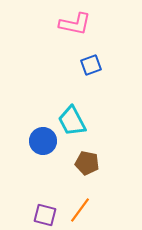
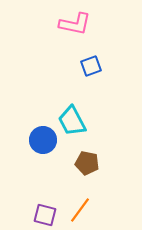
blue square: moved 1 px down
blue circle: moved 1 px up
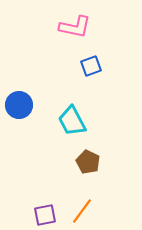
pink L-shape: moved 3 px down
blue circle: moved 24 px left, 35 px up
brown pentagon: moved 1 px right, 1 px up; rotated 15 degrees clockwise
orange line: moved 2 px right, 1 px down
purple square: rotated 25 degrees counterclockwise
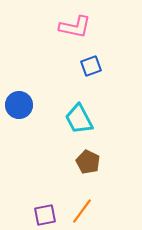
cyan trapezoid: moved 7 px right, 2 px up
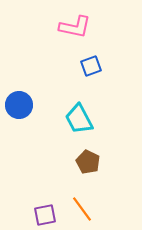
orange line: moved 2 px up; rotated 72 degrees counterclockwise
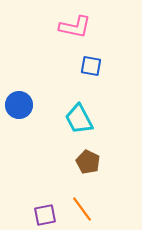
blue square: rotated 30 degrees clockwise
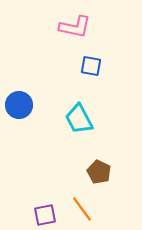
brown pentagon: moved 11 px right, 10 px down
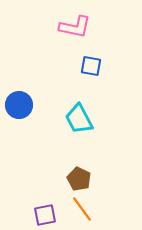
brown pentagon: moved 20 px left, 7 px down
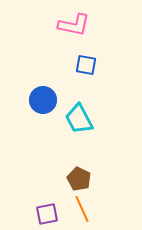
pink L-shape: moved 1 px left, 2 px up
blue square: moved 5 px left, 1 px up
blue circle: moved 24 px right, 5 px up
orange line: rotated 12 degrees clockwise
purple square: moved 2 px right, 1 px up
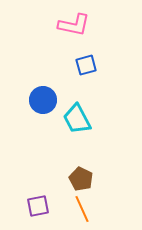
blue square: rotated 25 degrees counterclockwise
cyan trapezoid: moved 2 px left
brown pentagon: moved 2 px right
purple square: moved 9 px left, 8 px up
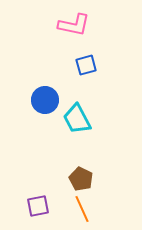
blue circle: moved 2 px right
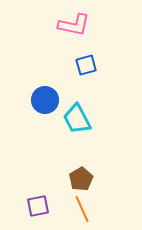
brown pentagon: rotated 15 degrees clockwise
